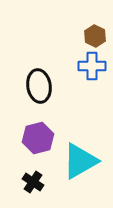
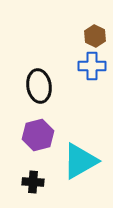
purple hexagon: moved 3 px up
black cross: rotated 30 degrees counterclockwise
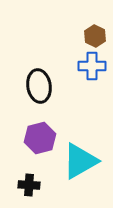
purple hexagon: moved 2 px right, 3 px down
black cross: moved 4 px left, 3 px down
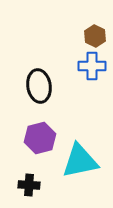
cyan triangle: rotated 18 degrees clockwise
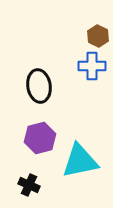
brown hexagon: moved 3 px right
black cross: rotated 20 degrees clockwise
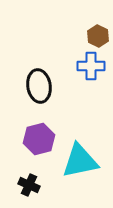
blue cross: moved 1 px left
purple hexagon: moved 1 px left, 1 px down
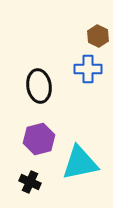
blue cross: moved 3 px left, 3 px down
cyan triangle: moved 2 px down
black cross: moved 1 px right, 3 px up
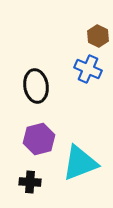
blue cross: rotated 24 degrees clockwise
black ellipse: moved 3 px left
cyan triangle: rotated 9 degrees counterclockwise
black cross: rotated 20 degrees counterclockwise
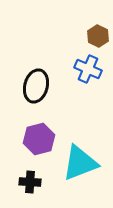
black ellipse: rotated 24 degrees clockwise
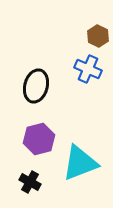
black cross: rotated 25 degrees clockwise
